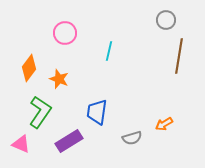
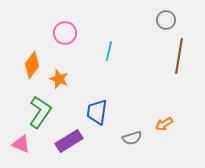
orange diamond: moved 3 px right, 3 px up
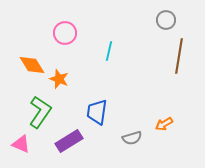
orange diamond: rotated 68 degrees counterclockwise
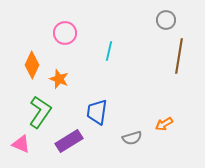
orange diamond: rotated 56 degrees clockwise
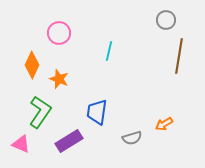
pink circle: moved 6 px left
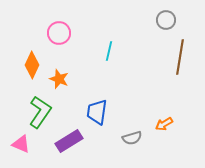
brown line: moved 1 px right, 1 px down
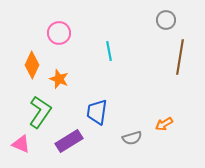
cyan line: rotated 24 degrees counterclockwise
